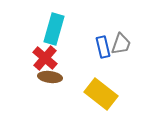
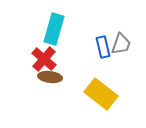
red cross: moved 1 px left, 1 px down
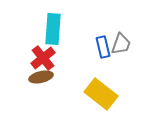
cyan rectangle: moved 1 px left; rotated 12 degrees counterclockwise
red cross: moved 1 px left, 1 px up; rotated 10 degrees clockwise
brown ellipse: moved 9 px left; rotated 20 degrees counterclockwise
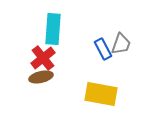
blue rectangle: moved 2 px down; rotated 15 degrees counterclockwise
yellow rectangle: rotated 28 degrees counterclockwise
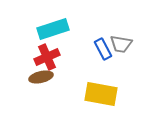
cyan rectangle: rotated 68 degrees clockwise
gray trapezoid: rotated 80 degrees clockwise
red cross: moved 4 px right, 1 px up; rotated 15 degrees clockwise
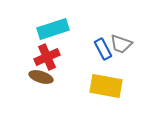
gray trapezoid: rotated 10 degrees clockwise
brown ellipse: rotated 30 degrees clockwise
yellow rectangle: moved 5 px right, 8 px up
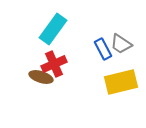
cyan rectangle: rotated 36 degrees counterclockwise
gray trapezoid: rotated 15 degrees clockwise
red cross: moved 7 px right, 7 px down
yellow rectangle: moved 15 px right, 4 px up; rotated 24 degrees counterclockwise
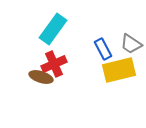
gray trapezoid: moved 10 px right
yellow rectangle: moved 2 px left, 12 px up
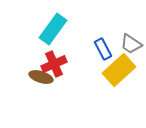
yellow rectangle: rotated 28 degrees counterclockwise
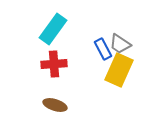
gray trapezoid: moved 11 px left
red cross: rotated 20 degrees clockwise
yellow rectangle: rotated 24 degrees counterclockwise
brown ellipse: moved 14 px right, 28 px down
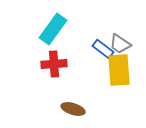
blue rectangle: rotated 25 degrees counterclockwise
yellow rectangle: rotated 28 degrees counterclockwise
brown ellipse: moved 18 px right, 4 px down
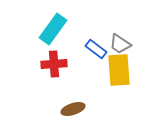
blue rectangle: moved 7 px left
brown ellipse: rotated 35 degrees counterclockwise
